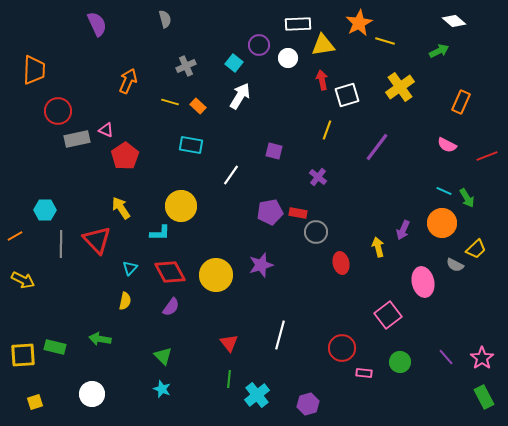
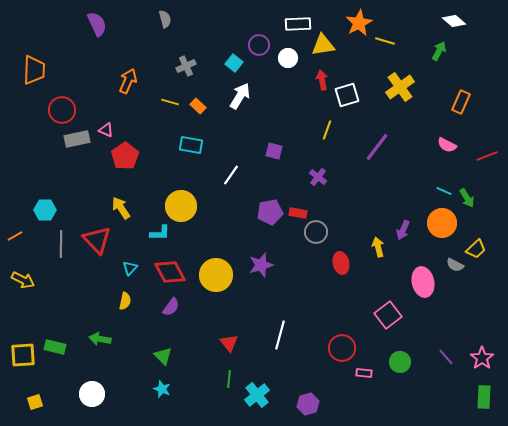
green arrow at (439, 51): rotated 36 degrees counterclockwise
red circle at (58, 111): moved 4 px right, 1 px up
green rectangle at (484, 397): rotated 30 degrees clockwise
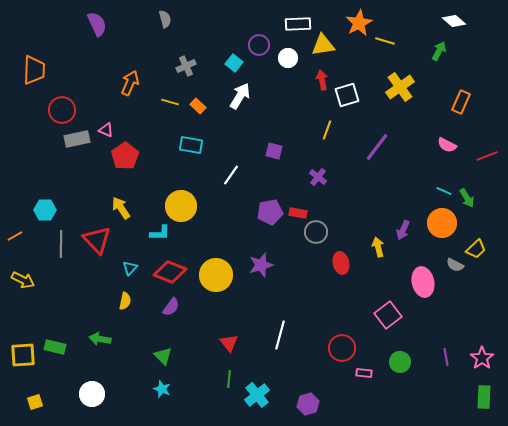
orange arrow at (128, 81): moved 2 px right, 2 px down
red diamond at (170, 272): rotated 40 degrees counterclockwise
purple line at (446, 357): rotated 30 degrees clockwise
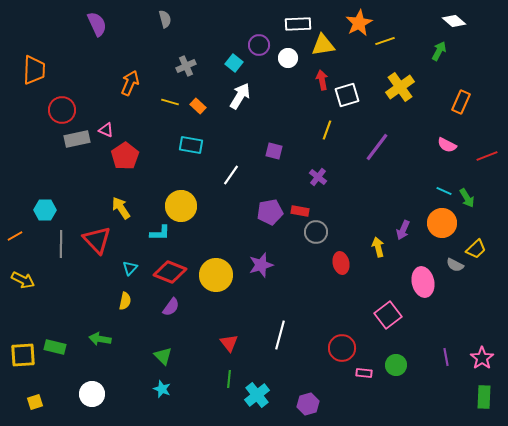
yellow line at (385, 41): rotated 36 degrees counterclockwise
red rectangle at (298, 213): moved 2 px right, 2 px up
green circle at (400, 362): moved 4 px left, 3 px down
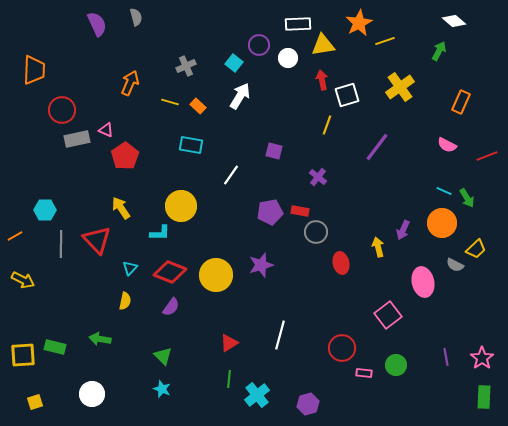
gray semicircle at (165, 19): moved 29 px left, 2 px up
yellow line at (327, 130): moved 5 px up
red triangle at (229, 343): rotated 36 degrees clockwise
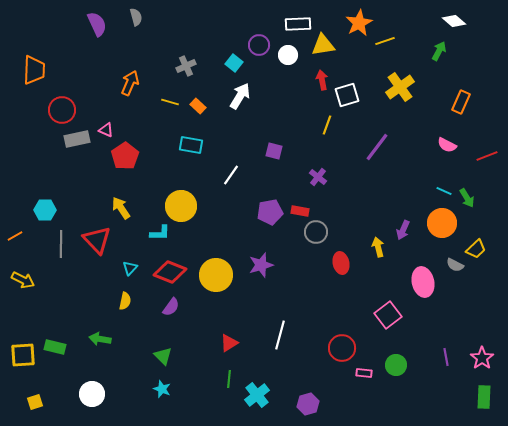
white circle at (288, 58): moved 3 px up
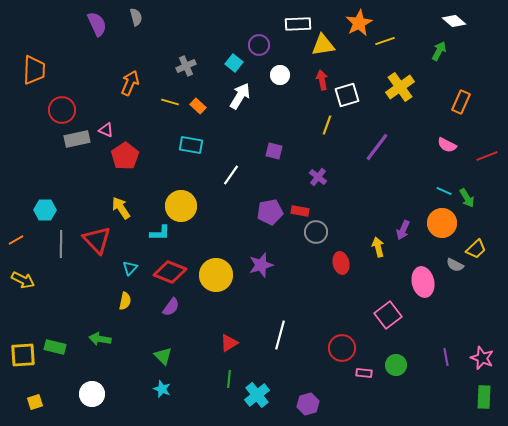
white circle at (288, 55): moved 8 px left, 20 px down
orange line at (15, 236): moved 1 px right, 4 px down
pink star at (482, 358): rotated 15 degrees counterclockwise
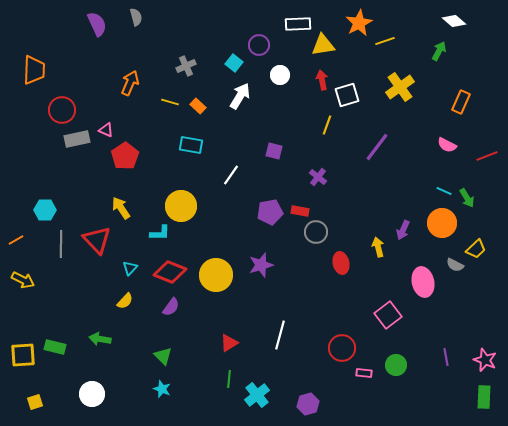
yellow semicircle at (125, 301): rotated 30 degrees clockwise
pink star at (482, 358): moved 3 px right, 2 px down
